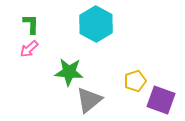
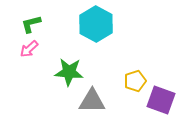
green L-shape: rotated 105 degrees counterclockwise
gray triangle: moved 3 px right, 1 px down; rotated 40 degrees clockwise
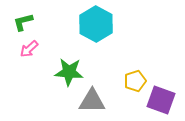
green L-shape: moved 8 px left, 2 px up
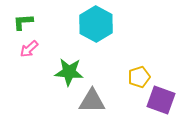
green L-shape: rotated 10 degrees clockwise
yellow pentagon: moved 4 px right, 4 px up
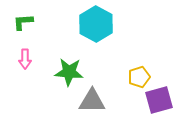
pink arrow: moved 4 px left, 10 px down; rotated 48 degrees counterclockwise
purple square: moved 2 px left; rotated 36 degrees counterclockwise
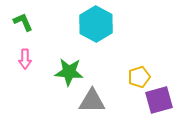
green L-shape: rotated 70 degrees clockwise
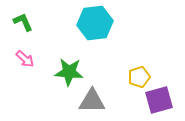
cyan hexagon: moved 1 px left, 1 px up; rotated 24 degrees clockwise
pink arrow: rotated 48 degrees counterclockwise
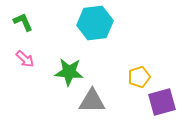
purple square: moved 3 px right, 2 px down
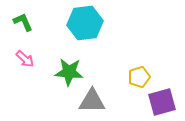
cyan hexagon: moved 10 px left
